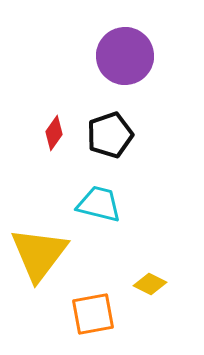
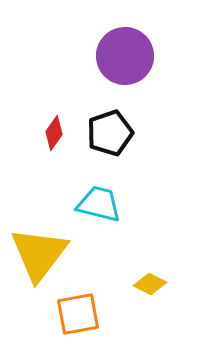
black pentagon: moved 2 px up
orange square: moved 15 px left
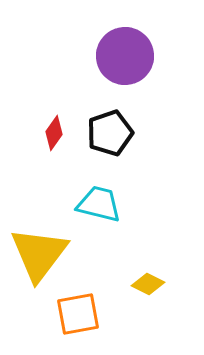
yellow diamond: moved 2 px left
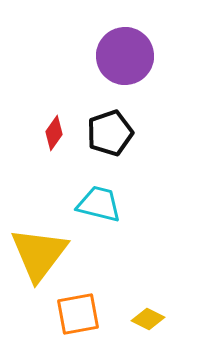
yellow diamond: moved 35 px down
